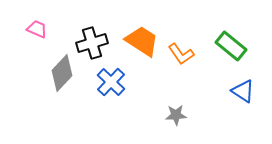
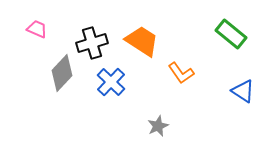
green rectangle: moved 12 px up
orange L-shape: moved 19 px down
gray star: moved 18 px left, 11 px down; rotated 20 degrees counterclockwise
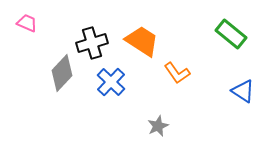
pink trapezoid: moved 10 px left, 6 px up
orange L-shape: moved 4 px left
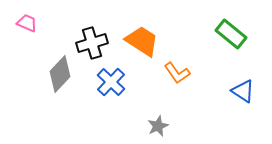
gray diamond: moved 2 px left, 1 px down
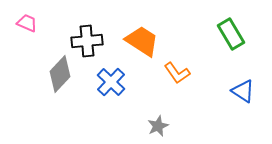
green rectangle: rotated 20 degrees clockwise
black cross: moved 5 px left, 2 px up; rotated 12 degrees clockwise
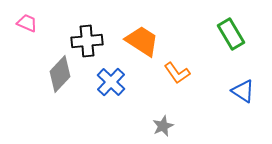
gray star: moved 5 px right
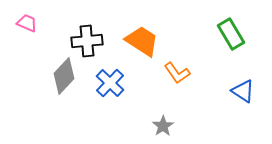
gray diamond: moved 4 px right, 2 px down
blue cross: moved 1 px left, 1 px down
gray star: rotated 10 degrees counterclockwise
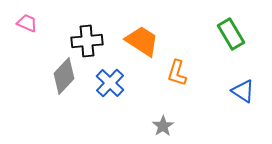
orange L-shape: rotated 52 degrees clockwise
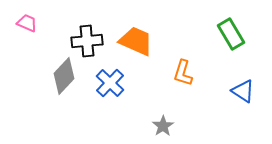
orange trapezoid: moved 6 px left; rotated 9 degrees counterclockwise
orange L-shape: moved 6 px right
